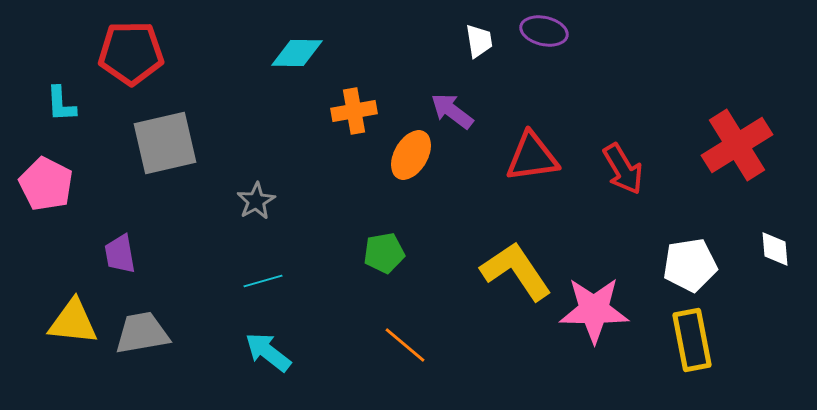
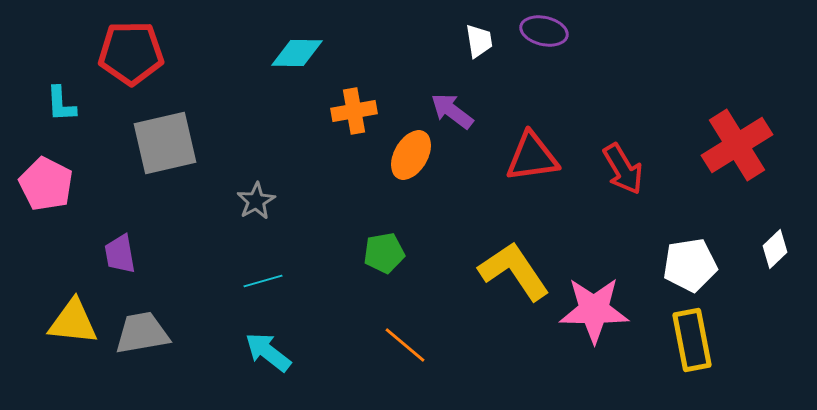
white diamond: rotated 51 degrees clockwise
yellow L-shape: moved 2 px left
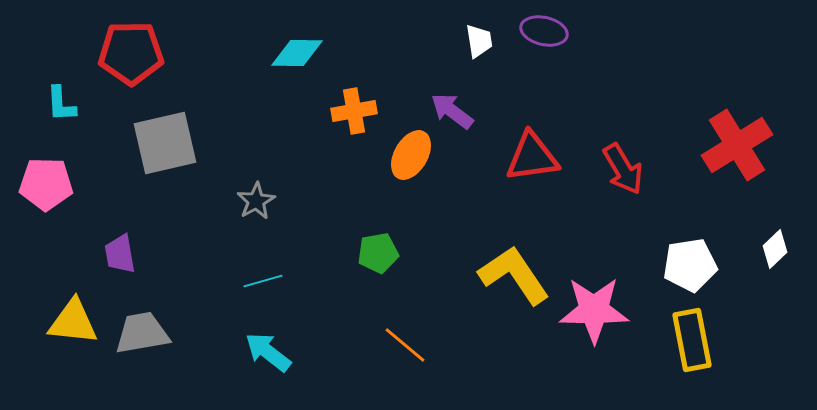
pink pentagon: rotated 26 degrees counterclockwise
green pentagon: moved 6 px left
yellow L-shape: moved 4 px down
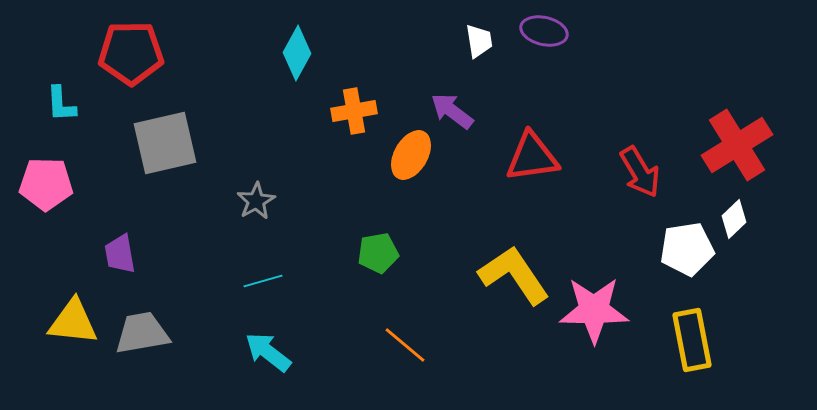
cyan diamond: rotated 62 degrees counterclockwise
red arrow: moved 17 px right, 3 px down
white diamond: moved 41 px left, 30 px up
white pentagon: moved 3 px left, 16 px up
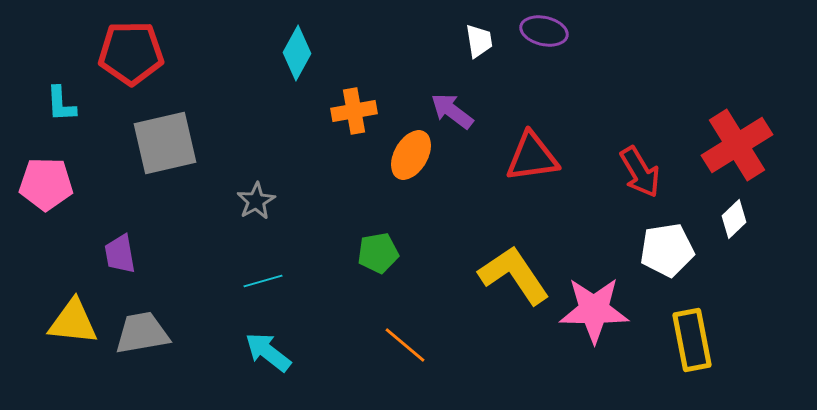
white pentagon: moved 20 px left, 1 px down
